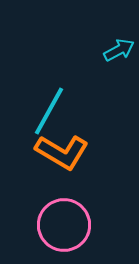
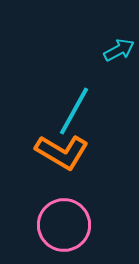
cyan line: moved 25 px right
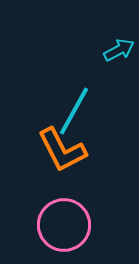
orange L-shape: moved 2 px up; rotated 32 degrees clockwise
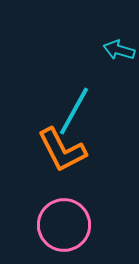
cyan arrow: rotated 136 degrees counterclockwise
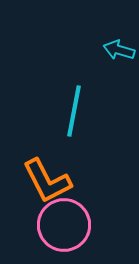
cyan line: rotated 18 degrees counterclockwise
orange L-shape: moved 15 px left, 31 px down
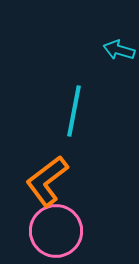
orange L-shape: rotated 80 degrees clockwise
pink circle: moved 8 px left, 6 px down
